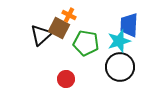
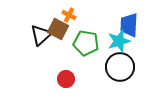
brown square: moved 1 px left, 1 px down
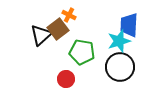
brown square: rotated 25 degrees clockwise
green pentagon: moved 4 px left, 9 px down
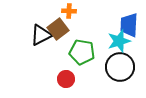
orange cross: moved 4 px up; rotated 24 degrees counterclockwise
black triangle: rotated 15 degrees clockwise
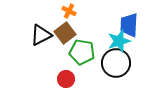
orange cross: rotated 24 degrees clockwise
brown square: moved 7 px right, 4 px down
black circle: moved 4 px left, 4 px up
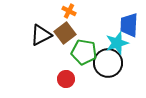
cyan star: moved 2 px left, 2 px down
green pentagon: moved 2 px right
black circle: moved 8 px left
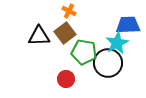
blue trapezoid: moved 1 px left; rotated 85 degrees clockwise
black triangle: moved 2 px left, 1 px down; rotated 25 degrees clockwise
cyan star: rotated 10 degrees counterclockwise
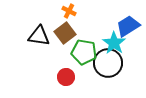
blue trapezoid: moved 1 px down; rotated 30 degrees counterclockwise
black triangle: rotated 10 degrees clockwise
cyan star: moved 3 px left; rotated 10 degrees counterclockwise
red circle: moved 2 px up
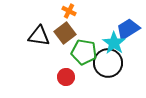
blue trapezoid: moved 3 px down
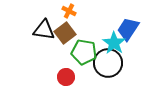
blue trapezoid: rotated 25 degrees counterclockwise
black triangle: moved 5 px right, 6 px up
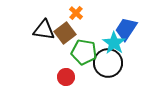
orange cross: moved 7 px right, 2 px down; rotated 16 degrees clockwise
blue trapezoid: moved 2 px left
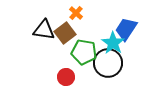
cyan star: moved 1 px left
